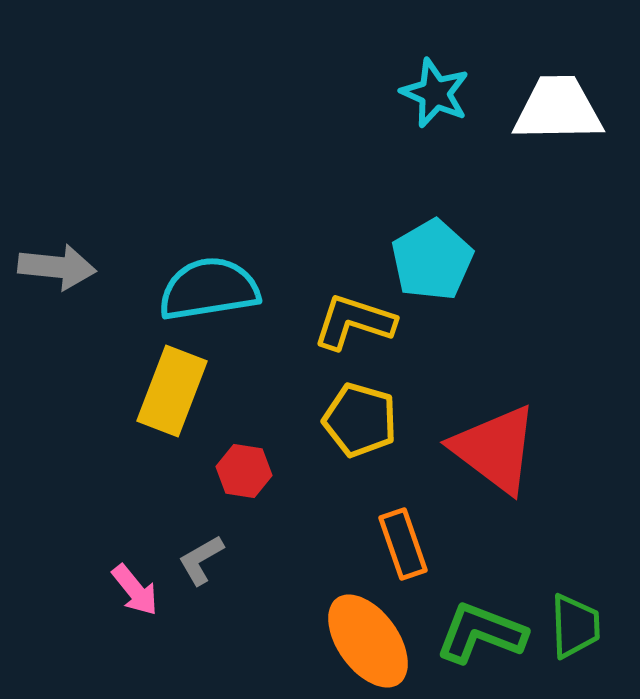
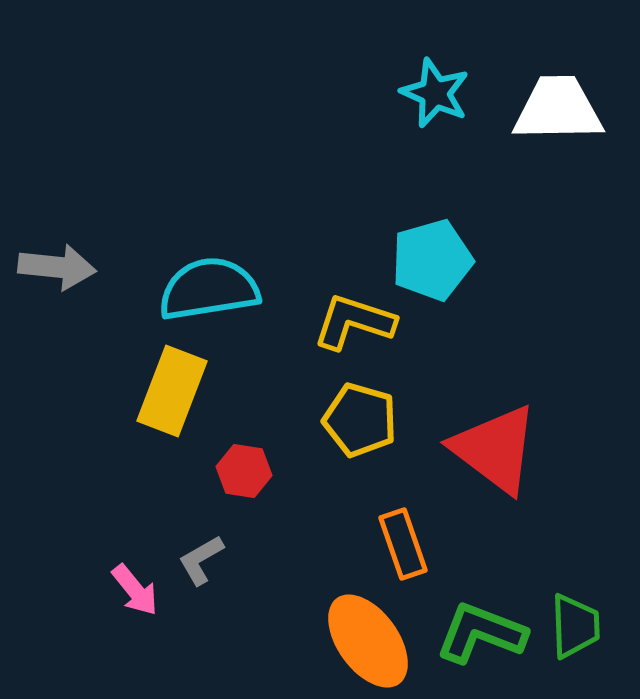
cyan pentagon: rotated 14 degrees clockwise
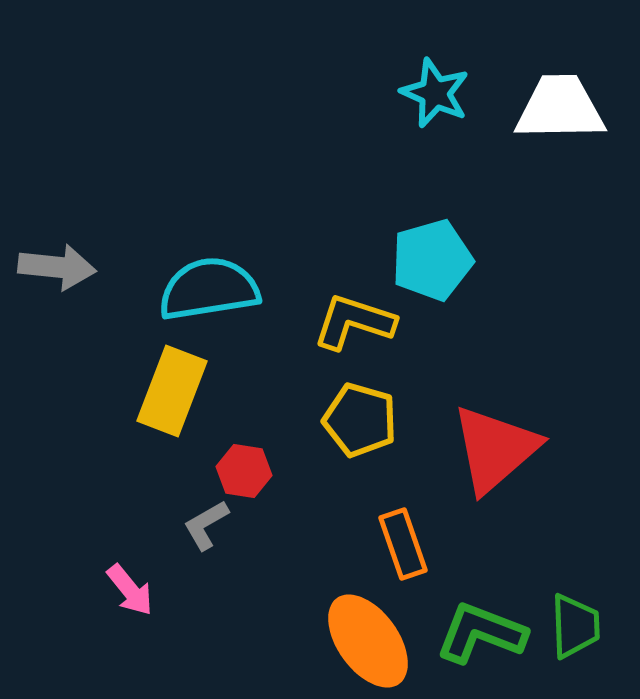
white trapezoid: moved 2 px right, 1 px up
red triangle: rotated 42 degrees clockwise
gray L-shape: moved 5 px right, 35 px up
pink arrow: moved 5 px left
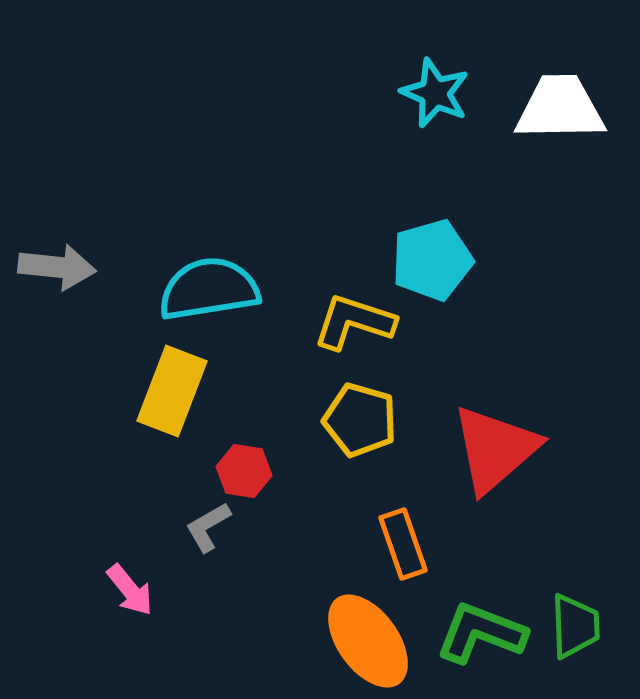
gray L-shape: moved 2 px right, 2 px down
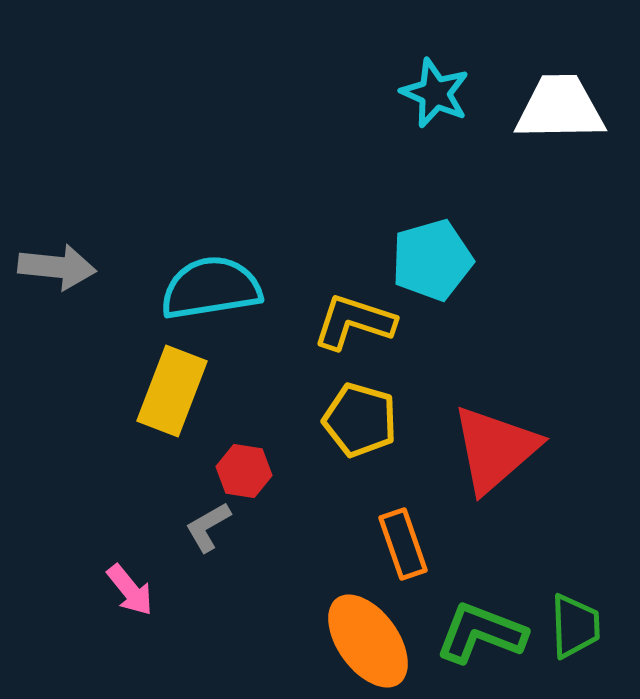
cyan semicircle: moved 2 px right, 1 px up
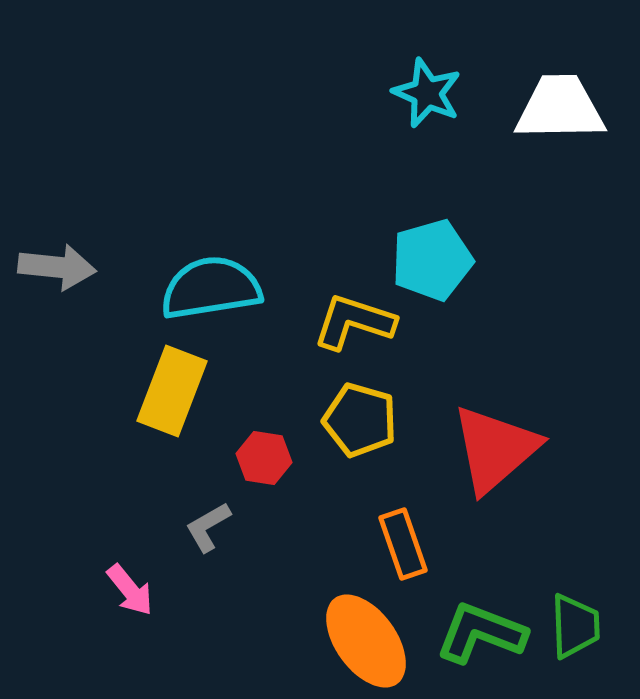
cyan star: moved 8 px left
red hexagon: moved 20 px right, 13 px up
orange ellipse: moved 2 px left
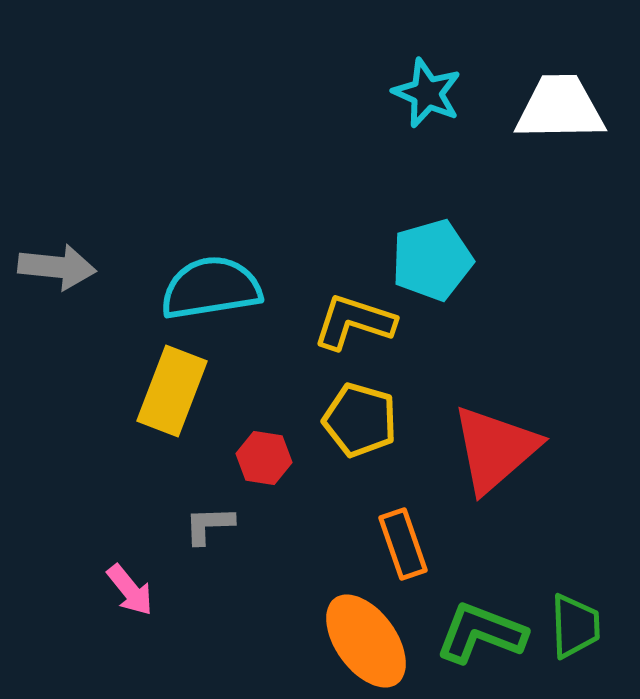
gray L-shape: moved 1 px right, 2 px up; rotated 28 degrees clockwise
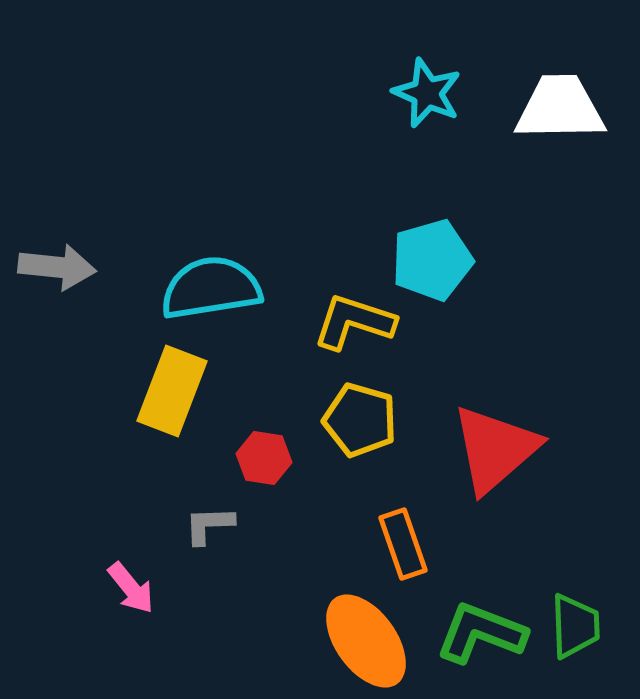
pink arrow: moved 1 px right, 2 px up
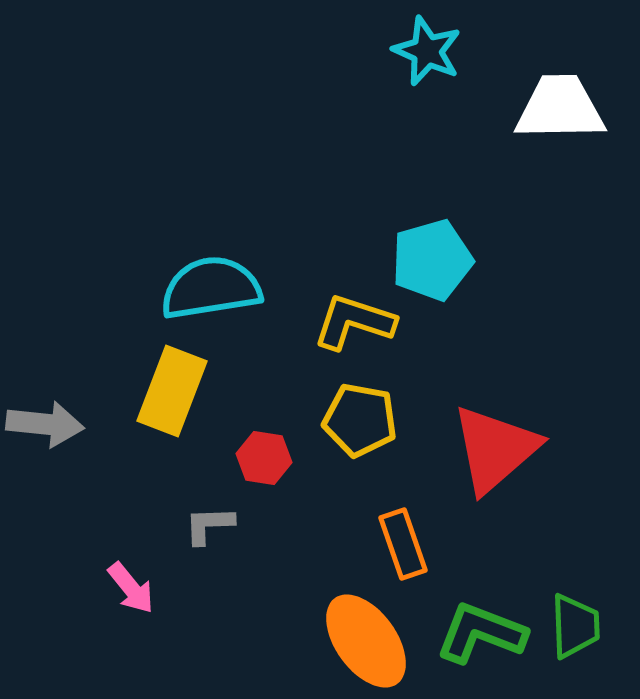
cyan star: moved 42 px up
gray arrow: moved 12 px left, 157 px down
yellow pentagon: rotated 6 degrees counterclockwise
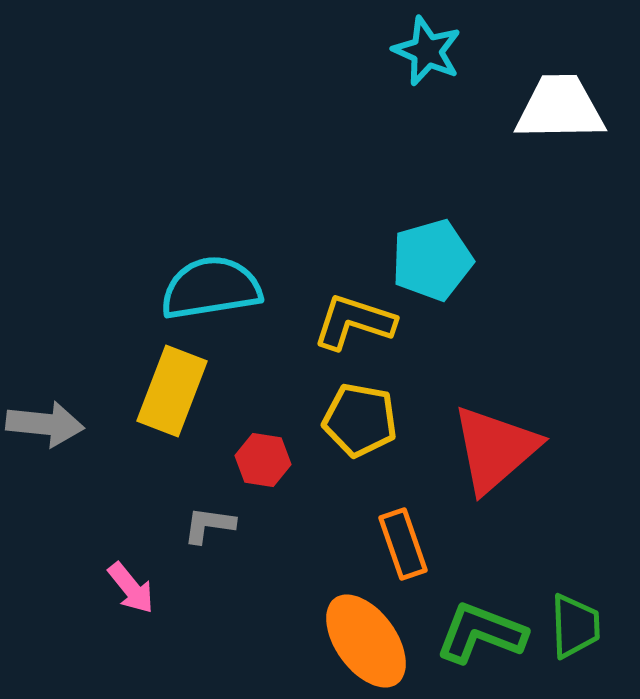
red hexagon: moved 1 px left, 2 px down
gray L-shape: rotated 10 degrees clockwise
